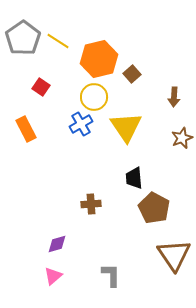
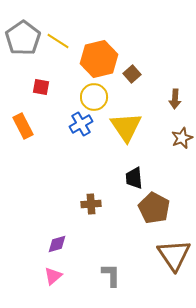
red square: rotated 24 degrees counterclockwise
brown arrow: moved 1 px right, 2 px down
orange rectangle: moved 3 px left, 3 px up
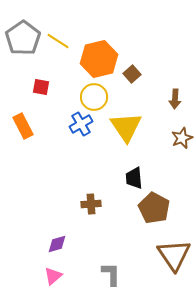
gray L-shape: moved 1 px up
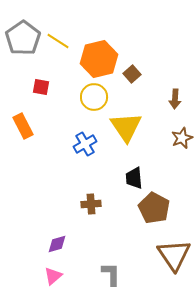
blue cross: moved 4 px right, 20 px down
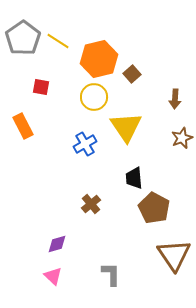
brown cross: rotated 36 degrees counterclockwise
pink triangle: rotated 36 degrees counterclockwise
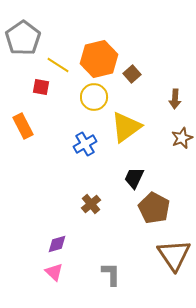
yellow line: moved 24 px down
yellow triangle: rotated 28 degrees clockwise
black trapezoid: rotated 30 degrees clockwise
pink triangle: moved 1 px right, 4 px up
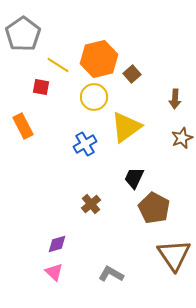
gray pentagon: moved 4 px up
gray L-shape: rotated 60 degrees counterclockwise
